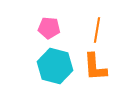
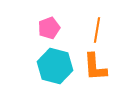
pink pentagon: rotated 25 degrees counterclockwise
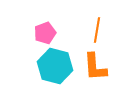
pink pentagon: moved 4 px left, 5 px down
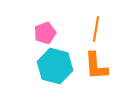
orange line: moved 1 px left, 1 px up
orange L-shape: moved 1 px right, 1 px up
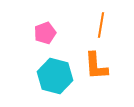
orange line: moved 5 px right, 4 px up
cyan hexagon: moved 10 px down
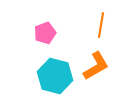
orange L-shape: rotated 116 degrees counterclockwise
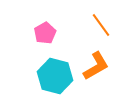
orange line: rotated 45 degrees counterclockwise
pink pentagon: rotated 10 degrees counterclockwise
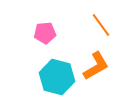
pink pentagon: rotated 25 degrees clockwise
cyan hexagon: moved 2 px right, 1 px down
